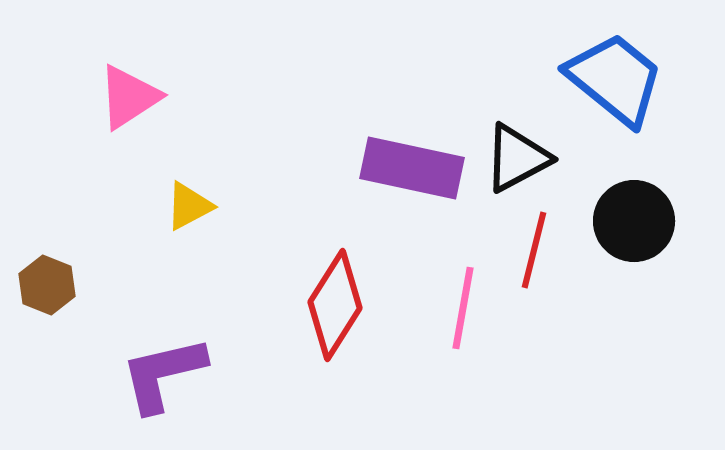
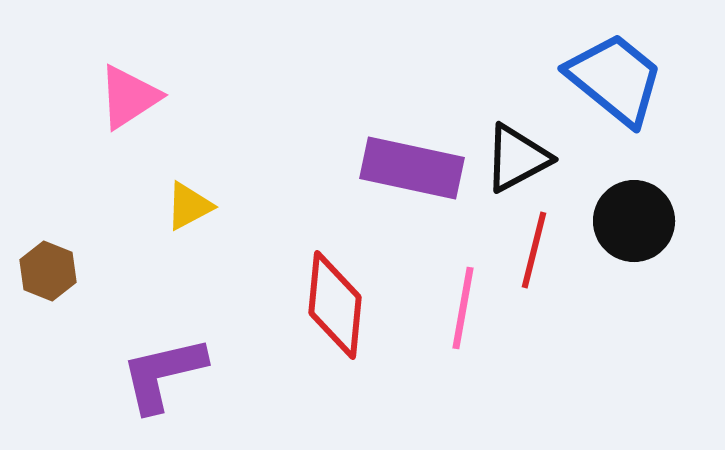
brown hexagon: moved 1 px right, 14 px up
red diamond: rotated 27 degrees counterclockwise
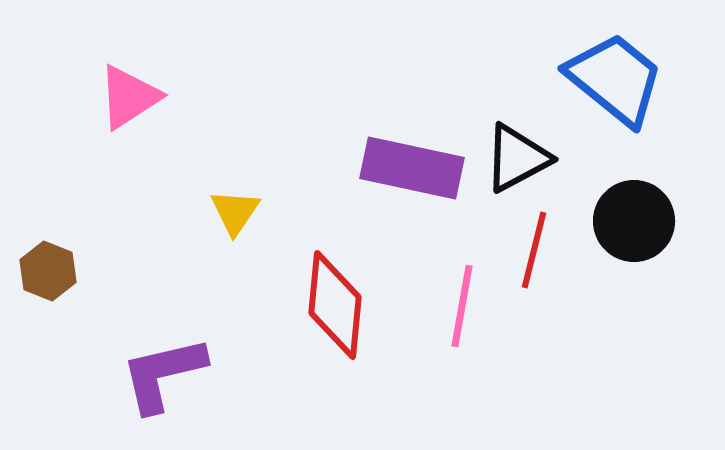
yellow triangle: moved 46 px right, 6 px down; rotated 28 degrees counterclockwise
pink line: moved 1 px left, 2 px up
